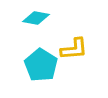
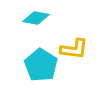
yellow L-shape: rotated 12 degrees clockwise
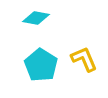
yellow L-shape: moved 10 px right, 10 px down; rotated 120 degrees counterclockwise
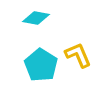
yellow L-shape: moved 6 px left, 4 px up
